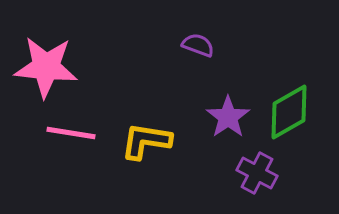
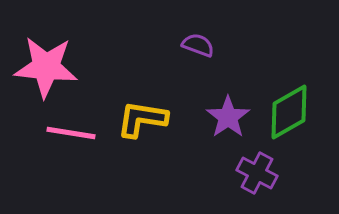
yellow L-shape: moved 4 px left, 22 px up
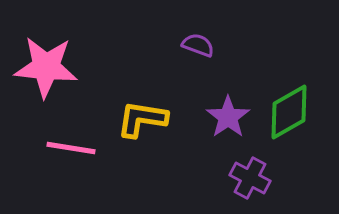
pink line: moved 15 px down
purple cross: moved 7 px left, 5 px down
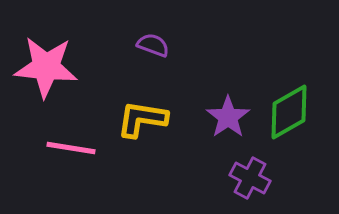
purple semicircle: moved 45 px left
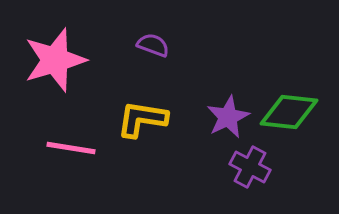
pink star: moved 9 px right, 7 px up; rotated 22 degrees counterclockwise
green diamond: rotated 36 degrees clockwise
purple star: rotated 9 degrees clockwise
purple cross: moved 11 px up
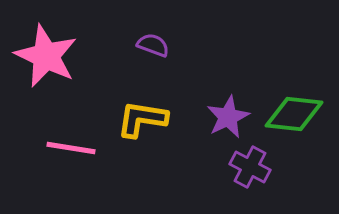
pink star: moved 9 px left, 4 px up; rotated 30 degrees counterclockwise
green diamond: moved 5 px right, 2 px down
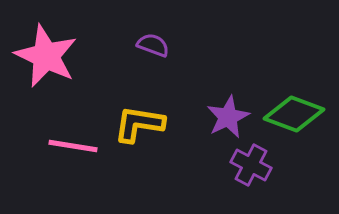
green diamond: rotated 14 degrees clockwise
yellow L-shape: moved 3 px left, 5 px down
pink line: moved 2 px right, 2 px up
purple cross: moved 1 px right, 2 px up
